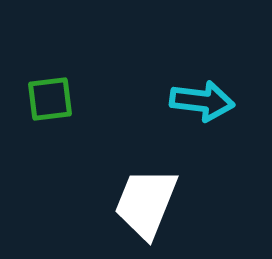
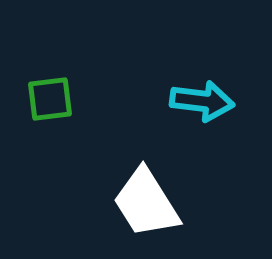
white trapezoid: rotated 54 degrees counterclockwise
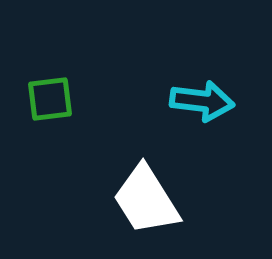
white trapezoid: moved 3 px up
